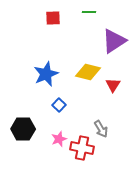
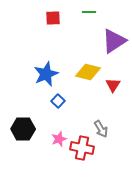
blue square: moved 1 px left, 4 px up
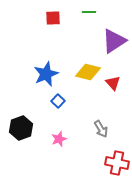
red triangle: moved 2 px up; rotated 14 degrees counterclockwise
black hexagon: moved 2 px left, 1 px up; rotated 20 degrees counterclockwise
red cross: moved 35 px right, 15 px down
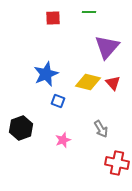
purple triangle: moved 7 px left, 6 px down; rotated 16 degrees counterclockwise
yellow diamond: moved 10 px down
blue square: rotated 24 degrees counterclockwise
pink star: moved 4 px right, 1 px down
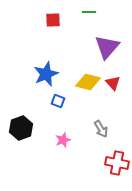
red square: moved 2 px down
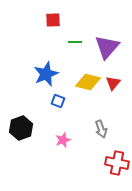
green line: moved 14 px left, 30 px down
red triangle: rotated 21 degrees clockwise
gray arrow: rotated 12 degrees clockwise
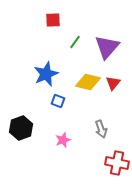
green line: rotated 56 degrees counterclockwise
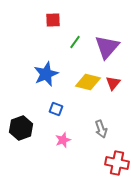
blue square: moved 2 px left, 8 px down
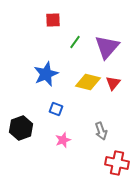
gray arrow: moved 2 px down
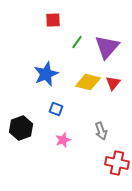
green line: moved 2 px right
